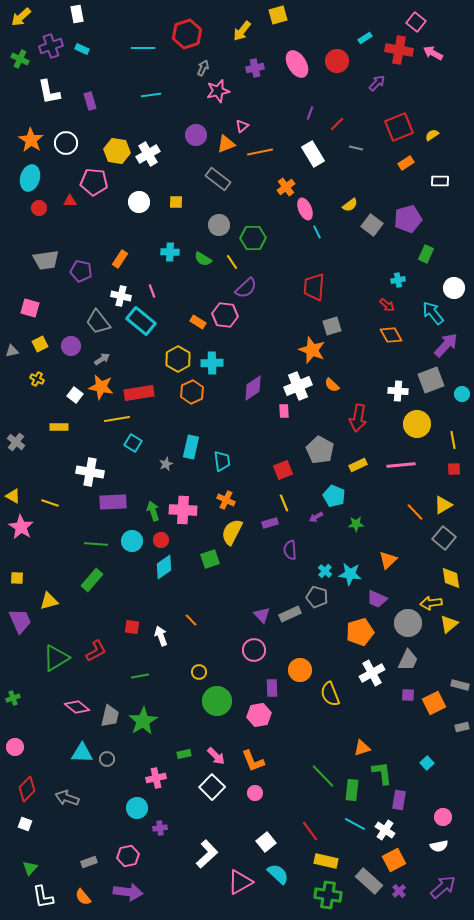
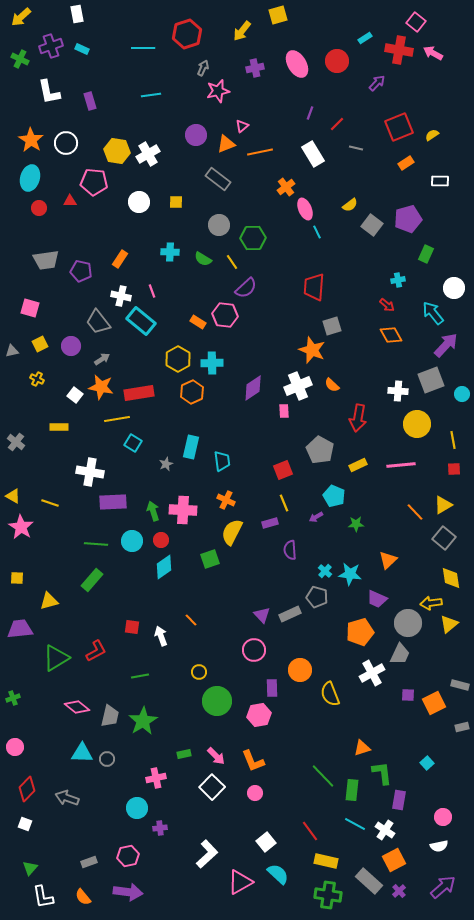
purple trapezoid at (20, 621): moved 8 px down; rotated 72 degrees counterclockwise
gray trapezoid at (408, 660): moved 8 px left, 6 px up
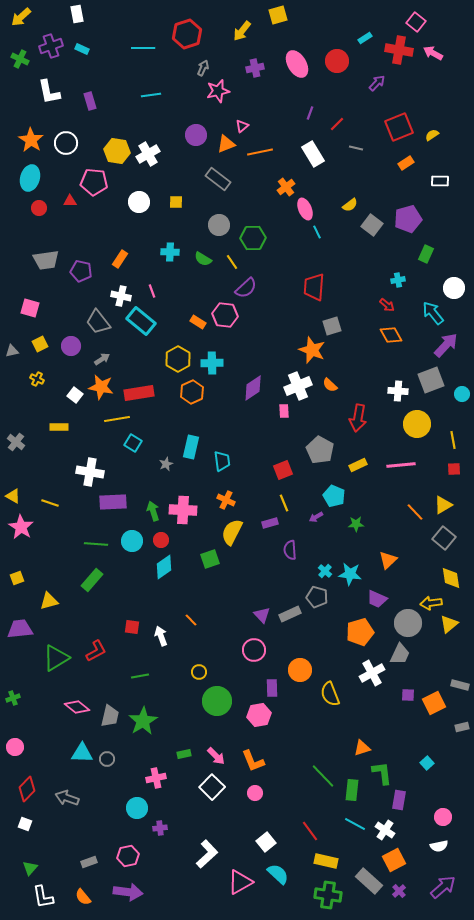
orange semicircle at (332, 385): moved 2 px left
yellow square at (17, 578): rotated 24 degrees counterclockwise
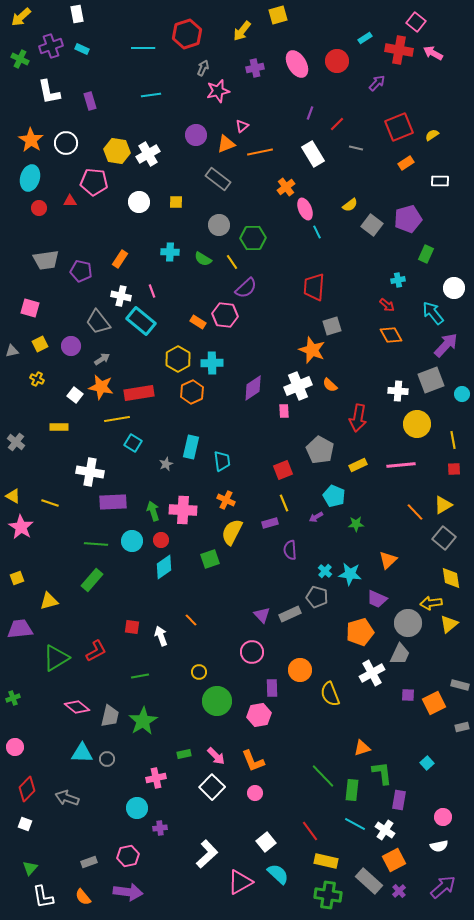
pink circle at (254, 650): moved 2 px left, 2 px down
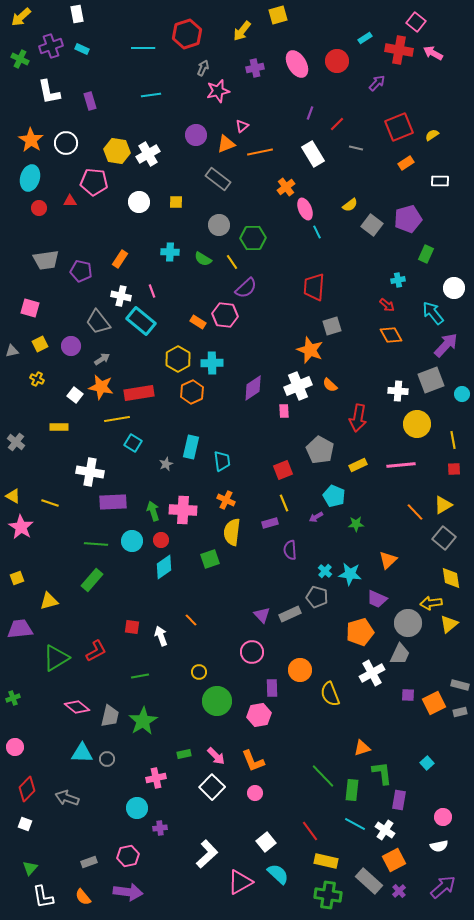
orange star at (312, 350): moved 2 px left
yellow semicircle at (232, 532): rotated 20 degrees counterclockwise
gray rectangle at (462, 727): moved 2 px left, 15 px up
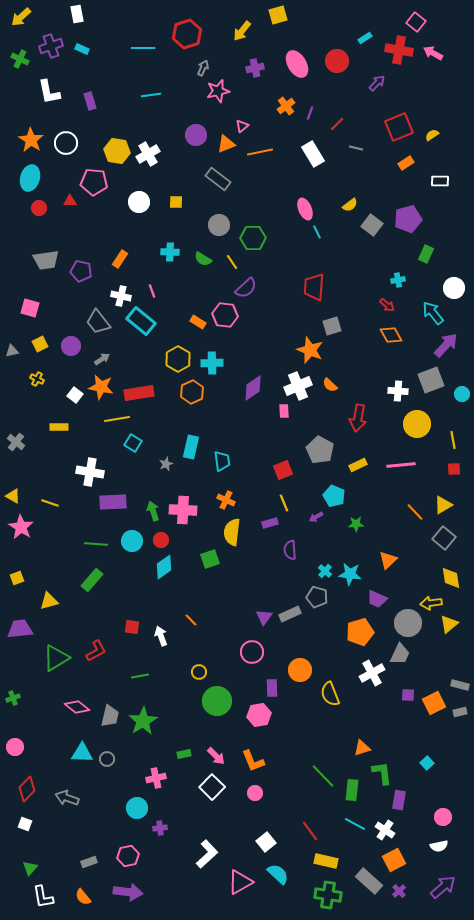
orange cross at (286, 187): moved 81 px up
purple triangle at (262, 615): moved 2 px right, 2 px down; rotated 18 degrees clockwise
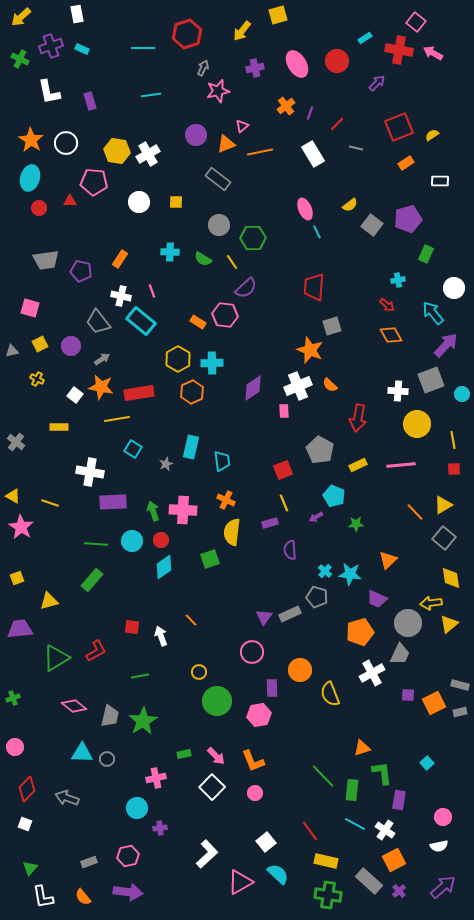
cyan square at (133, 443): moved 6 px down
pink diamond at (77, 707): moved 3 px left, 1 px up
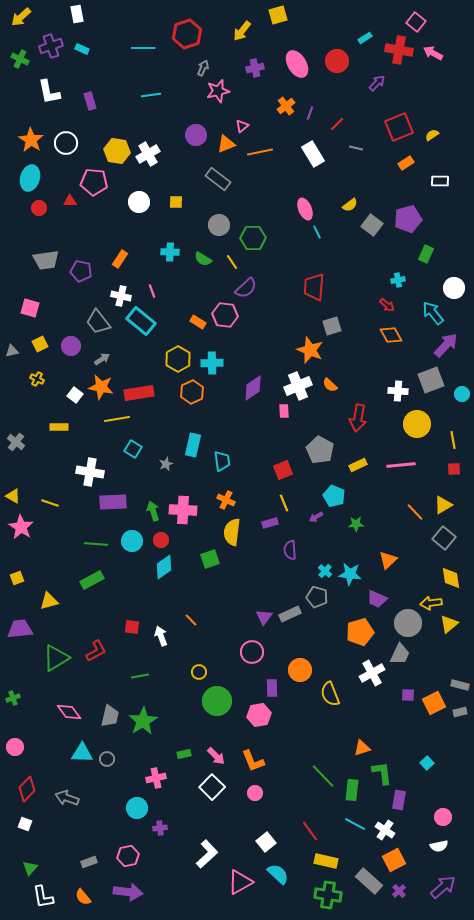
cyan rectangle at (191, 447): moved 2 px right, 2 px up
green rectangle at (92, 580): rotated 20 degrees clockwise
pink diamond at (74, 706): moved 5 px left, 6 px down; rotated 15 degrees clockwise
